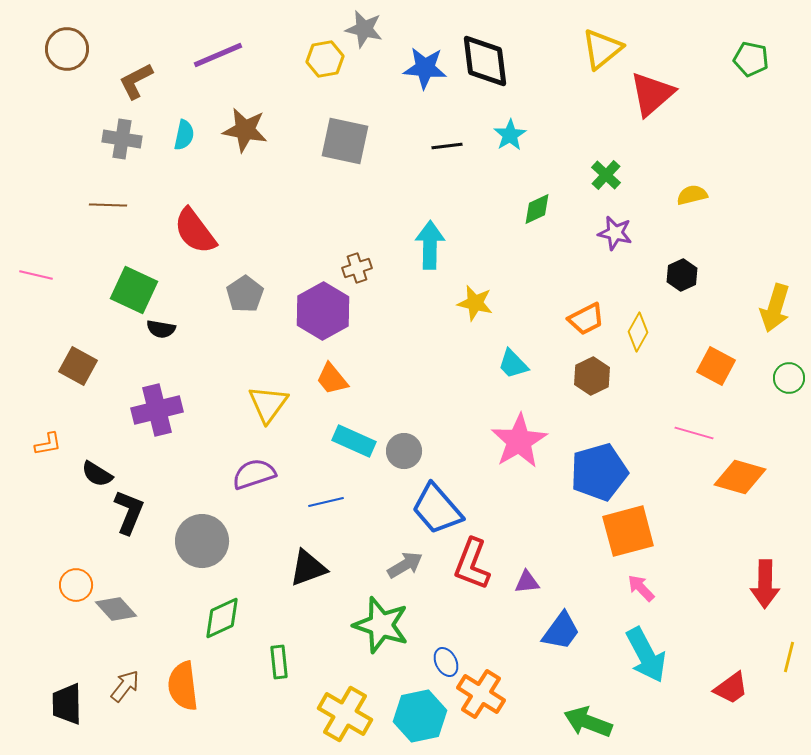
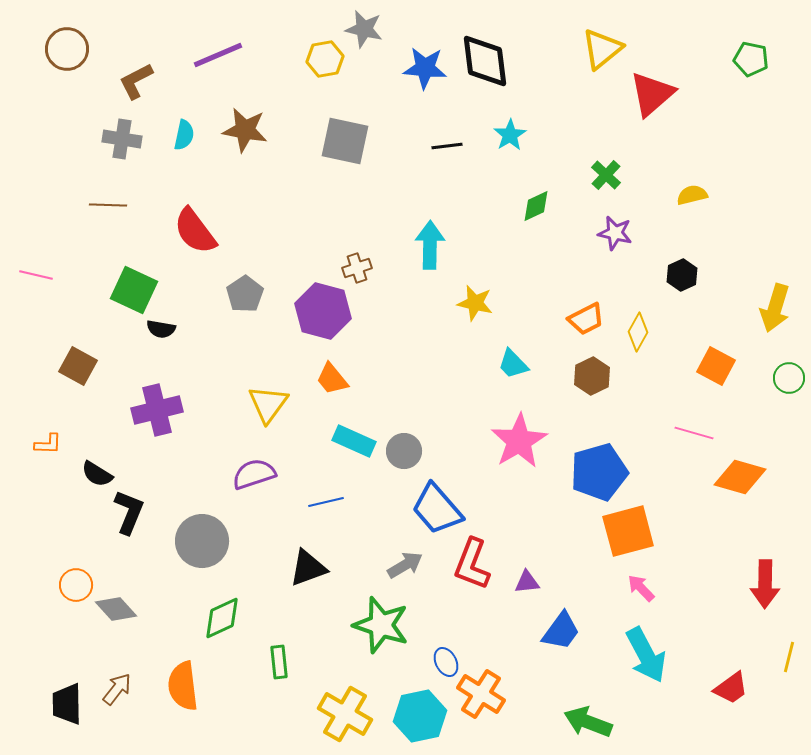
green diamond at (537, 209): moved 1 px left, 3 px up
purple hexagon at (323, 311): rotated 16 degrees counterclockwise
orange L-shape at (48, 444): rotated 12 degrees clockwise
brown arrow at (125, 686): moved 8 px left, 3 px down
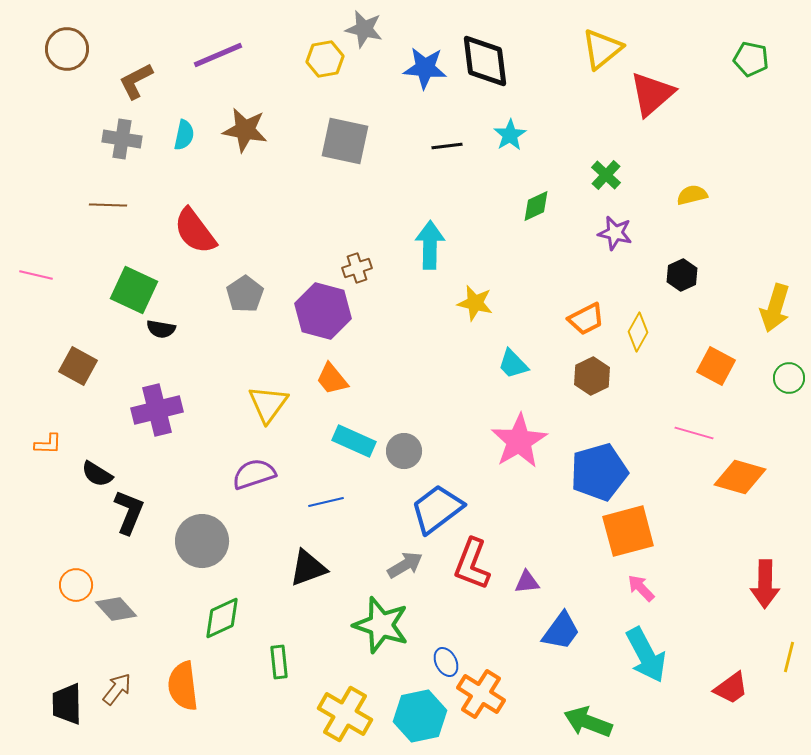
blue trapezoid at (437, 509): rotated 94 degrees clockwise
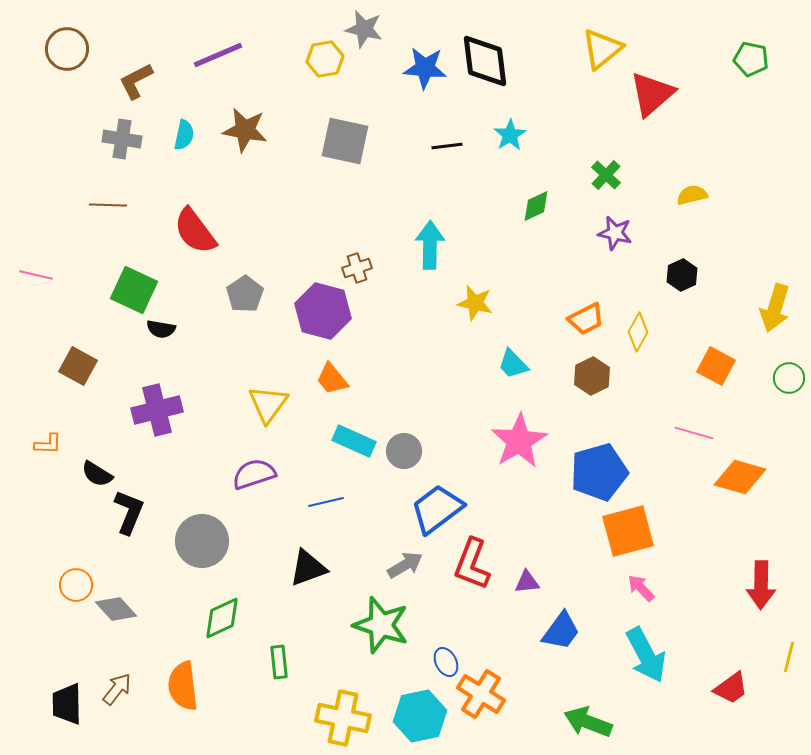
red arrow at (765, 584): moved 4 px left, 1 px down
yellow cross at (345, 714): moved 2 px left, 4 px down; rotated 18 degrees counterclockwise
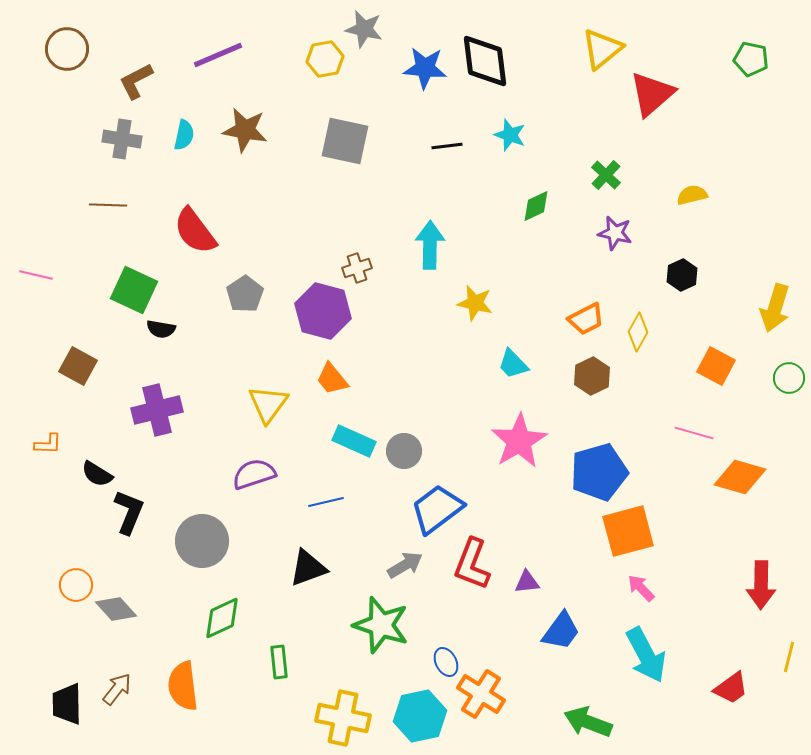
cyan star at (510, 135): rotated 20 degrees counterclockwise
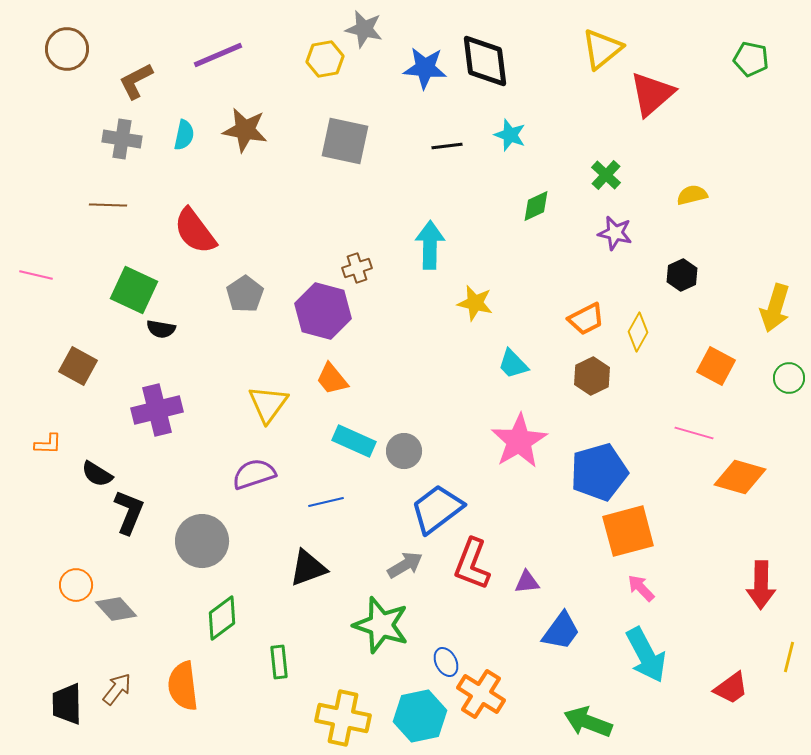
green diamond at (222, 618): rotated 12 degrees counterclockwise
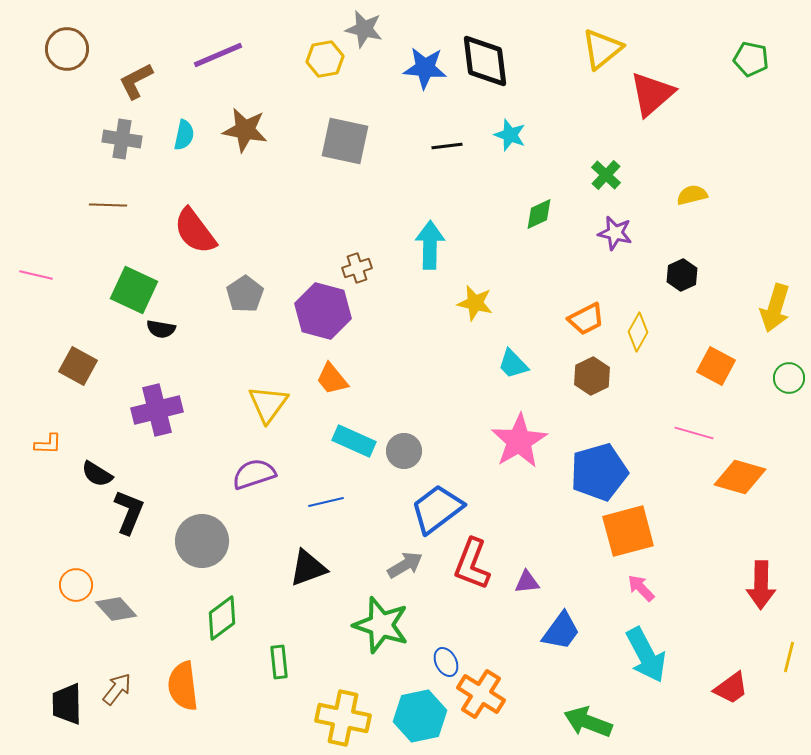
green diamond at (536, 206): moved 3 px right, 8 px down
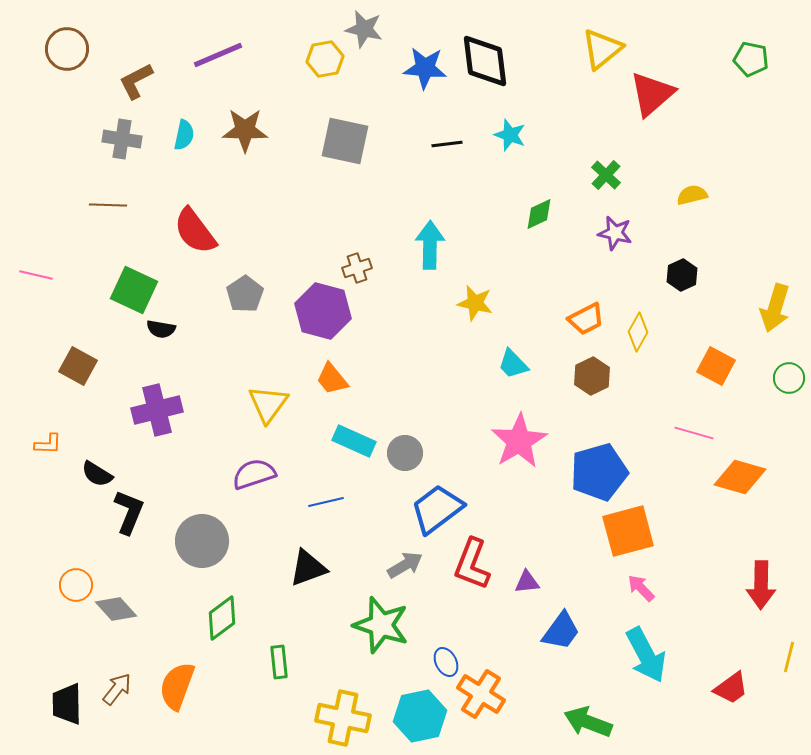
brown star at (245, 130): rotated 9 degrees counterclockwise
black line at (447, 146): moved 2 px up
gray circle at (404, 451): moved 1 px right, 2 px down
orange semicircle at (183, 686): moved 6 px left; rotated 27 degrees clockwise
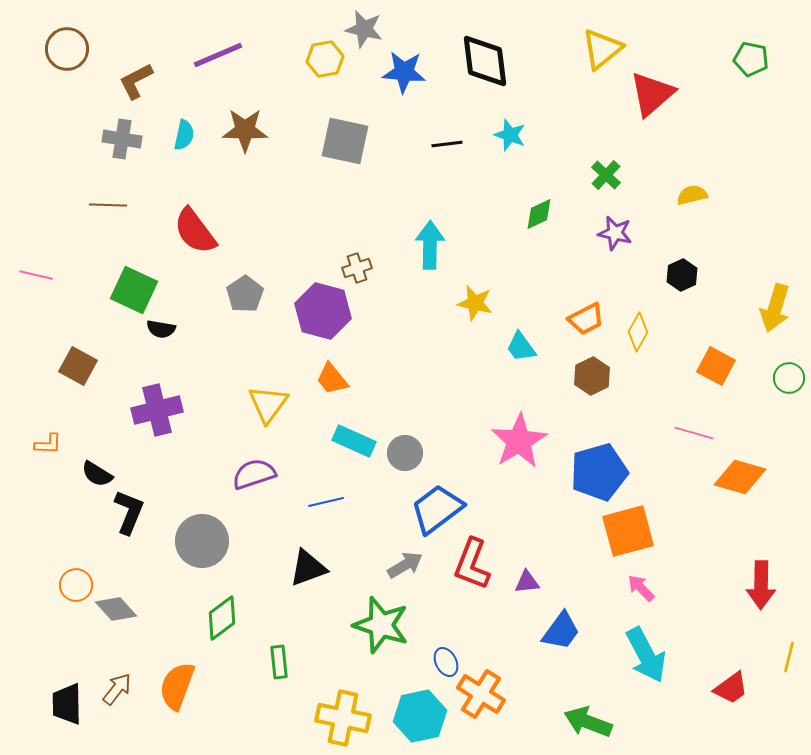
blue star at (425, 68): moved 21 px left, 4 px down
cyan trapezoid at (513, 364): moved 8 px right, 17 px up; rotated 8 degrees clockwise
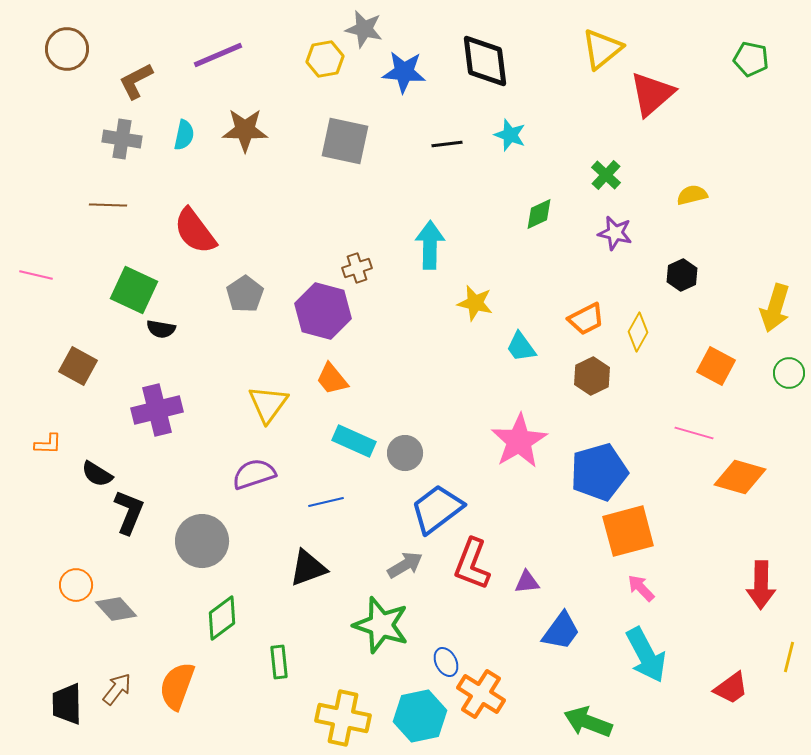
green circle at (789, 378): moved 5 px up
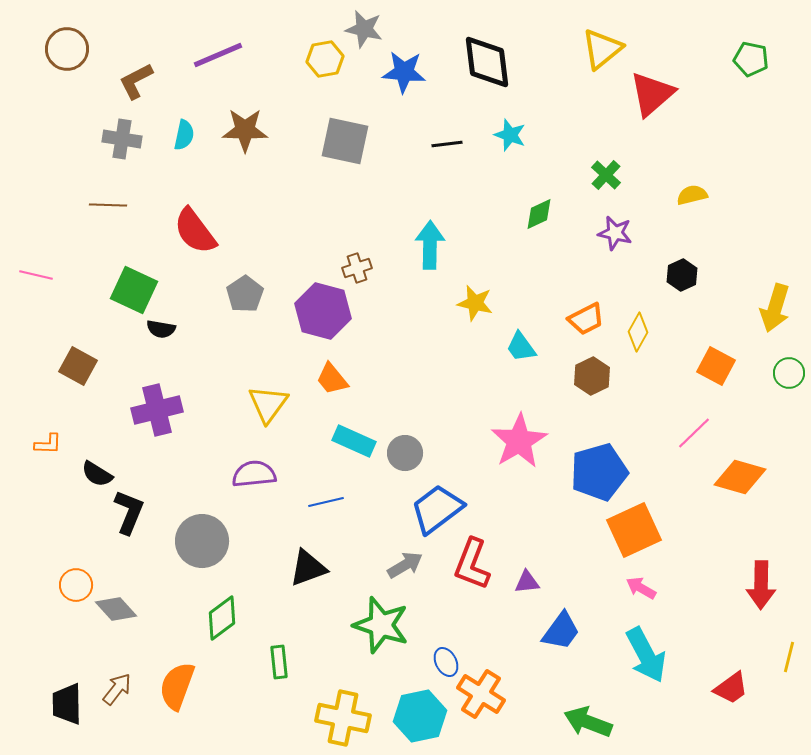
black diamond at (485, 61): moved 2 px right, 1 px down
pink line at (694, 433): rotated 60 degrees counterclockwise
purple semicircle at (254, 474): rotated 12 degrees clockwise
orange square at (628, 531): moved 6 px right, 1 px up; rotated 10 degrees counterclockwise
pink arrow at (641, 588): rotated 16 degrees counterclockwise
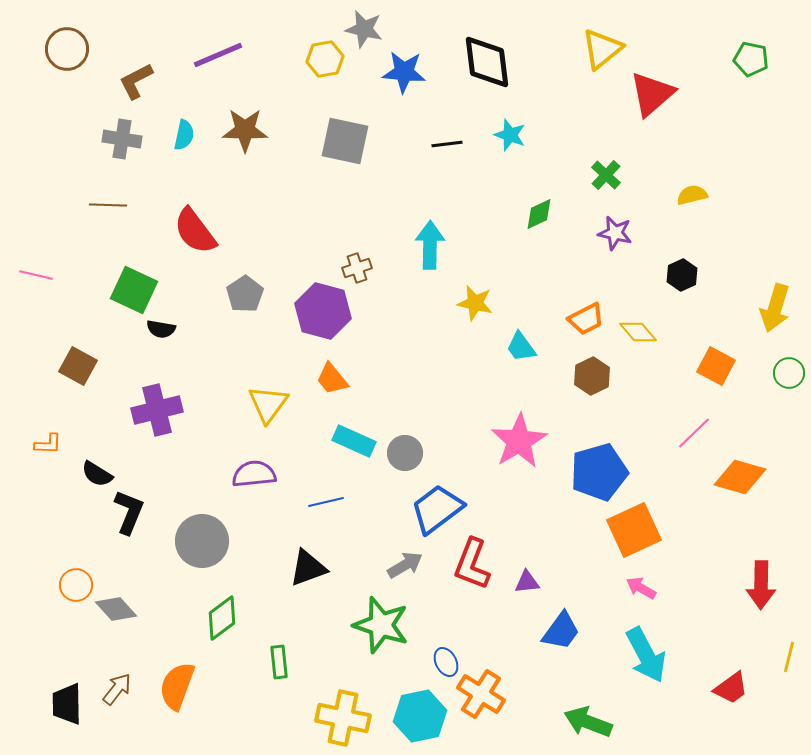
yellow diamond at (638, 332): rotated 69 degrees counterclockwise
